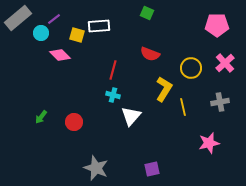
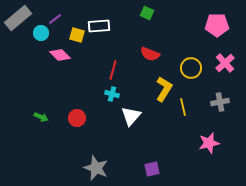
purple line: moved 1 px right
cyan cross: moved 1 px left, 1 px up
green arrow: rotated 104 degrees counterclockwise
red circle: moved 3 px right, 4 px up
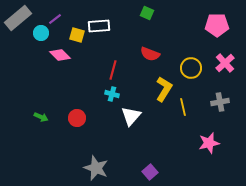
purple square: moved 2 px left, 3 px down; rotated 28 degrees counterclockwise
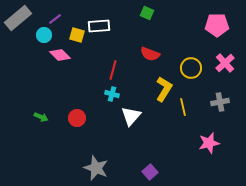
cyan circle: moved 3 px right, 2 px down
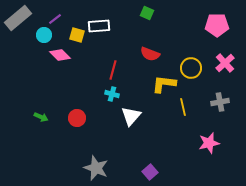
yellow L-shape: moved 5 px up; rotated 115 degrees counterclockwise
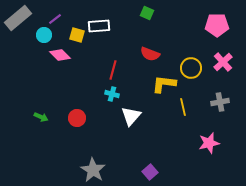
pink cross: moved 2 px left, 1 px up
gray star: moved 3 px left, 2 px down; rotated 10 degrees clockwise
